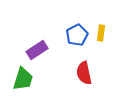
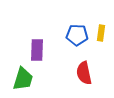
blue pentagon: rotated 30 degrees clockwise
purple rectangle: rotated 55 degrees counterclockwise
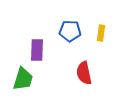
blue pentagon: moved 7 px left, 4 px up
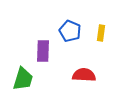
blue pentagon: rotated 20 degrees clockwise
purple rectangle: moved 6 px right, 1 px down
red semicircle: moved 2 px down; rotated 105 degrees clockwise
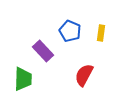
purple rectangle: rotated 45 degrees counterclockwise
red semicircle: rotated 65 degrees counterclockwise
green trapezoid: rotated 15 degrees counterclockwise
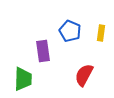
purple rectangle: rotated 35 degrees clockwise
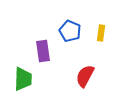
red semicircle: moved 1 px right, 1 px down
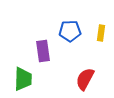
blue pentagon: rotated 25 degrees counterclockwise
red semicircle: moved 3 px down
